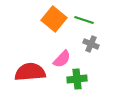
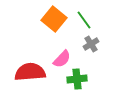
green line: rotated 36 degrees clockwise
gray cross: rotated 35 degrees clockwise
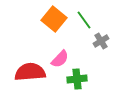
gray cross: moved 10 px right, 3 px up
pink semicircle: moved 2 px left
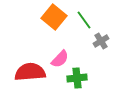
orange square: moved 2 px up
green cross: moved 1 px up
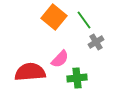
gray cross: moved 5 px left, 1 px down
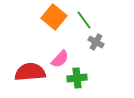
gray cross: rotated 28 degrees counterclockwise
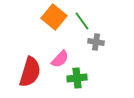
green line: moved 2 px left, 1 px down
gray cross: rotated 21 degrees counterclockwise
red semicircle: rotated 112 degrees clockwise
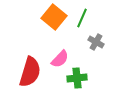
green line: moved 3 px up; rotated 60 degrees clockwise
gray cross: rotated 21 degrees clockwise
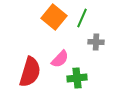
gray cross: rotated 28 degrees counterclockwise
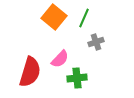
green line: moved 2 px right
gray cross: rotated 21 degrees counterclockwise
